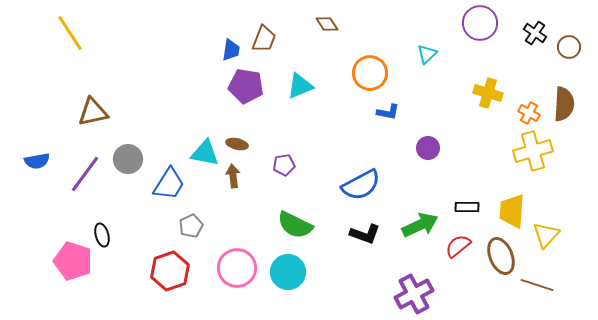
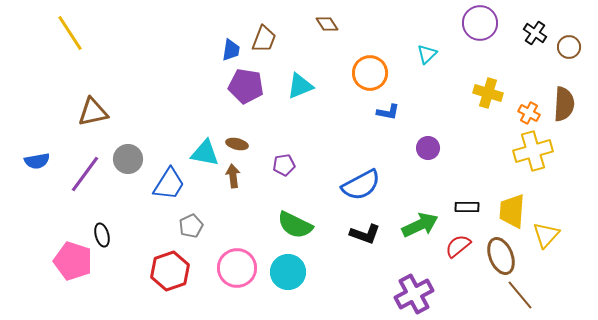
brown line at (537, 285): moved 17 px left, 10 px down; rotated 32 degrees clockwise
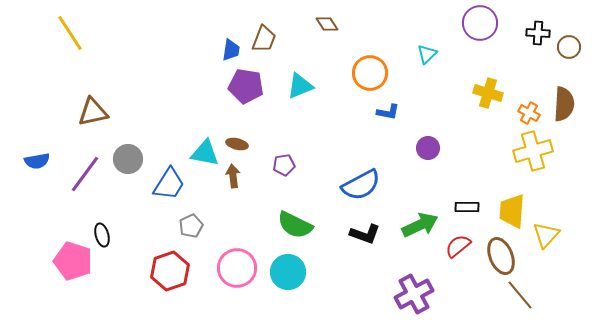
black cross at (535, 33): moved 3 px right; rotated 30 degrees counterclockwise
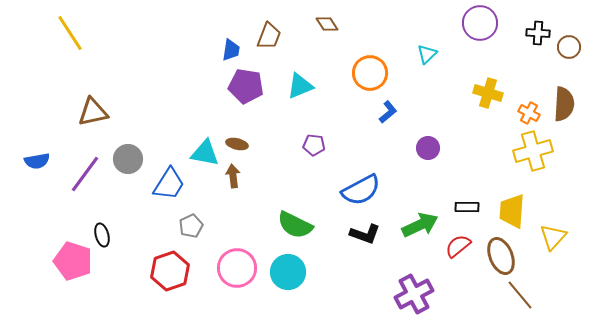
brown trapezoid at (264, 39): moved 5 px right, 3 px up
blue L-shape at (388, 112): rotated 50 degrees counterclockwise
purple pentagon at (284, 165): moved 30 px right, 20 px up; rotated 15 degrees clockwise
blue semicircle at (361, 185): moved 5 px down
yellow triangle at (546, 235): moved 7 px right, 2 px down
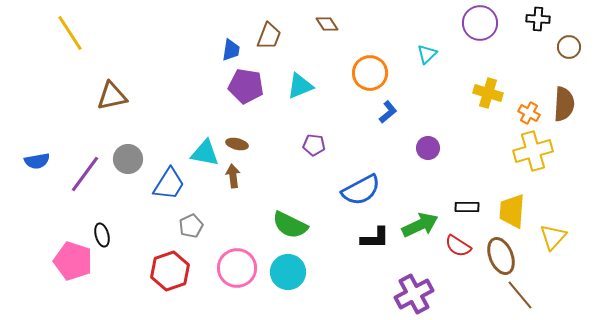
black cross at (538, 33): moved 14 px up
brown triangle at (93, 112): moved 19 px right, 16 px up
green semicircle at (295, 225): moved 5 px left
black L-shape at (365, 234): moved 10 px right, 4 px down; rotated 20 degrees counterclockwise
red semicircle at (458, 246): rotated 108 degrees counterclockwise
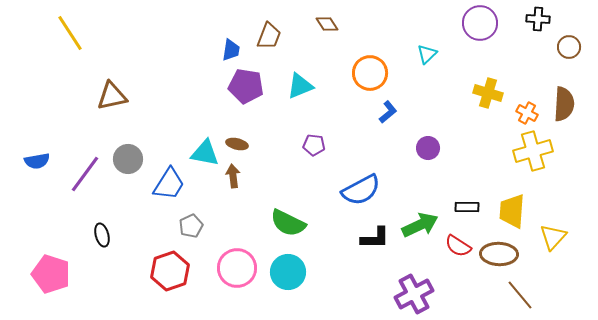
orange cross at (529, 113): moved 2 px left
green semicircle at (290, 225): moved 2 px left, 2 px up
brown ellipse at (501, 256): moved 2 px left, 2 px up; rotated 66 degrees counterclockwise
pink pentagon at (73, 261): moved 22 px left, 13 px down
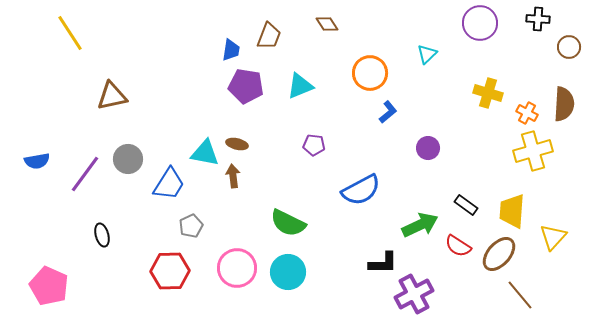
black rectangle at (467, 207): moved 1 px left, 2 px up; rotated 35 degrees clockwise
black L-shape at (375, 238): moved 8 px right, 25 px down
brown ellipse at (499, 254): rotated 51 degrees counterclockwise
red hexagon at (170, 271): rotated 18 degrees clockwise
pink pentagon at (51, 274): moved 2 px left, 12 px down; rotated 6 degrees clockwise
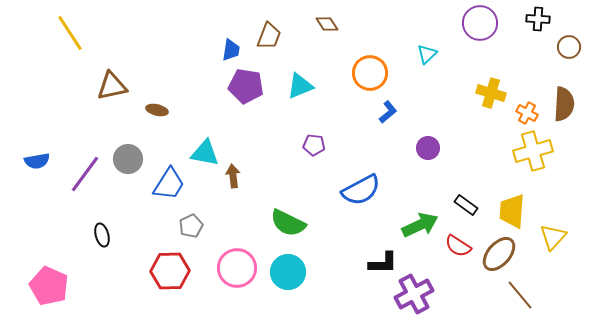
yellow cross at (488, 93): moved 3 px right
brown triangle at (112, 96): moved 10 px up
brown ellipse at (237, 144): moved 80 px left, 34 px up
